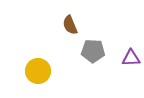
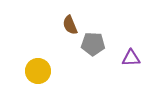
gray pentagon: moved 7 px up
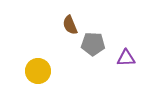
purple triangle: moved 5 px left
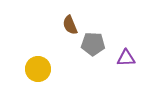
yellow circle: moved 2 px up
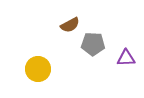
brown semicircle: rotated 96 degrees counterclockwise
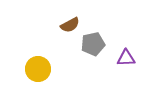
gray pentagon: rotated 15 degrees counterclockwise
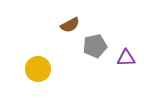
gray pentagon: moved 2 px right, 2 px down
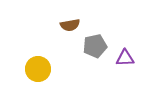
brown semicircle: rotated 18 degrees clockwise
purple triangle: moved 1 px left
